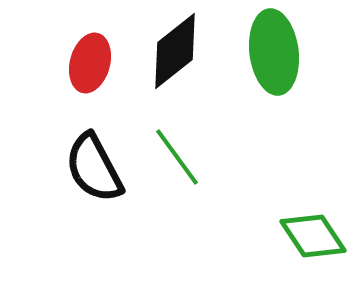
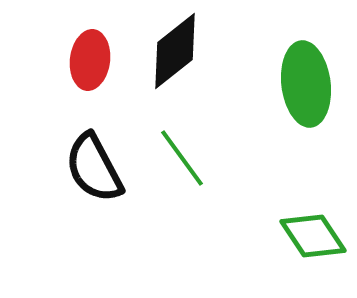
green ellipse: moved 32 px right, 32 px down
red ellipse: moved 3 px up; rotated 8 degrees counterclockwise
green line: moved 5 px right, 1 px down
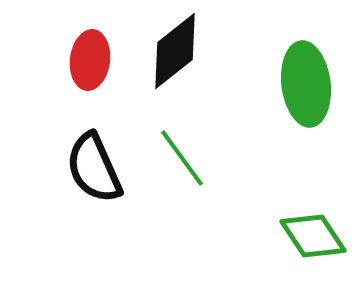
black semicircle: rotated 4 degrees clockwise
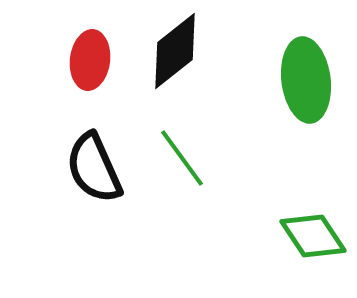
green ellipse: moved 4 px up
